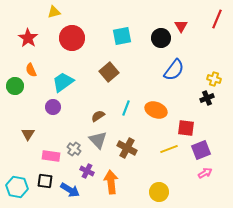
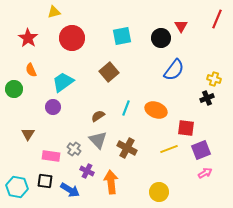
green circle: moved 1 px left, 3 px down
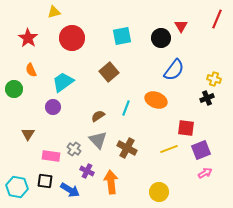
orange ellipse: moved 10 px up
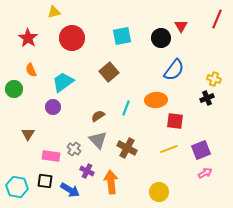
orange ellipse: rotated 25 degrees counterclockwise
red square: moved 11 px left, 7 px up
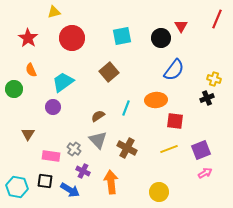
purple cross: moved 4 px left
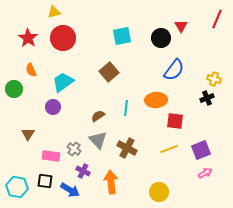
red circle: moved 9 px left
cyan line: rotated 14 degrees counterclockwise
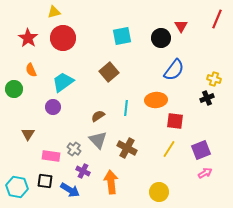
yellow line: rotated 36 degrees counterclockwise
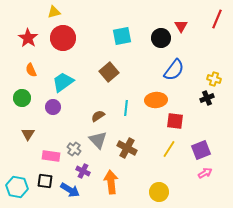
green circle: moved 8 px right, 9 px down
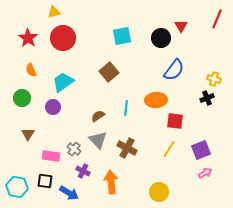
blue arrow: moved 1 px left, 3 px down
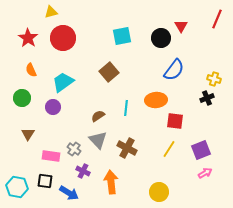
yellow triangle: moved 3 px left
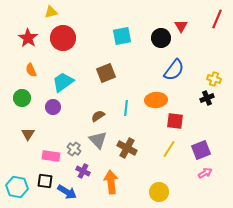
brown square: moved 3 px left, 1 px down; rotated 18 degrees clockwise
blue arrow: moved 2 px left, 1 px up
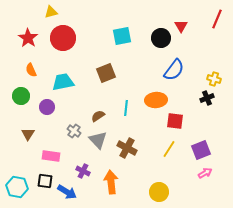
cyan trapezoid: rotated 25 degrees clockwise
green circle: moved 1 px left, 2 px up
purple circle: moved 6 px left
gray cross: moved 18 px up
